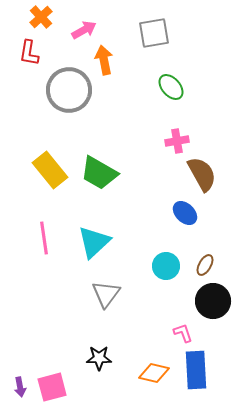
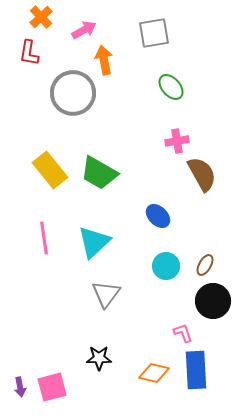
gray circle: moved 4 px right, 3 px down
blue ellipse: moved 27 px left, 3 px down
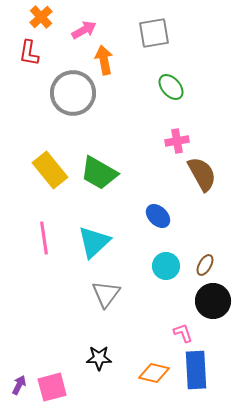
purple arrow: moved 1 px left, 2 px up; rotated 144 degrees counterclockwise
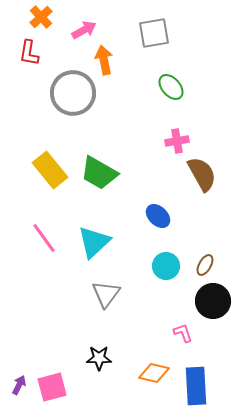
pink line: rotated 28 degrees counterclockwise
blue rectangle: moved 16 px down
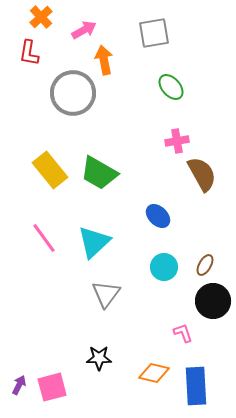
cyan circle: moved 2 px left, 1 px down
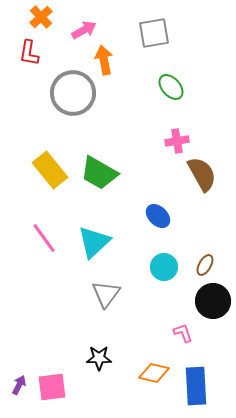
pink square: rotated 8 degrees clockwise
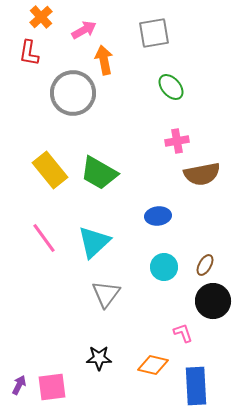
brown semicircle: rotated 108 degrees clockwise
blue ellipse: rotated 50 degrees counterclockwise
orange diamond: moved 1 px left, 8 px up
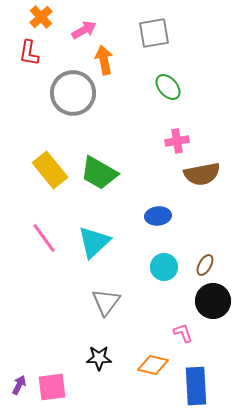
green ellipse: moved 3 px left
gray triangle: moved 8 px down
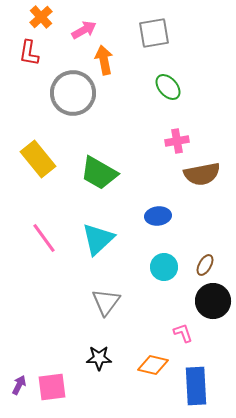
yellow rectangle: moved 12 px left, 11 px up
cyan triangle: moved 4 px right, 3 px up
